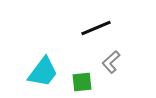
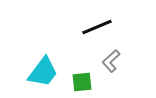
black line: moved 1 px right, 1 px up
gray L-shape: moved 1 px up
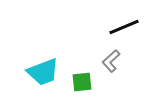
black line: moved 27 px right
cyan trapezoid: rotated 32 degrees clockwise
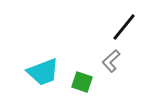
black line: rotated 28 degrees counterclockwise
green square: rotated 25 degrees clockwise
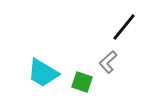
gray L-shape: moved 3 px left, 1 px down
cyan trapezoid: moved 1 px down; rotated 52 degrees clockwise
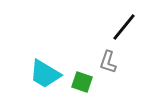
gray L-shape: rotated 30 degrees counterclockwise
cyan trapezoid: moved 2 px right, 1 px down
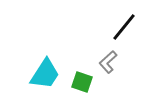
gray L-shape: rotated 30 degrees clockwise
cyan trapezoid: rotated 88 degrees counterclockwise
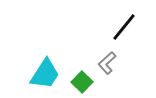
gray L-shape: moved 1 px left, 1 px down
green square: rotated 25 degrees clockwise
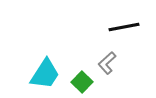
black line: rotated 40 degrees clockwise
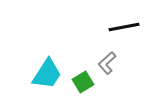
cyan trapezoid: moved 2 px right
green square: moved 1 px right; rotated 15 degrees clockwise
